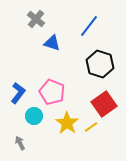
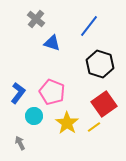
yellow line: moved 3 px right
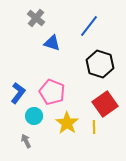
gray cross: moved 1 px up
red square: moved 1 px right
yellow line: rotated 56 degrees counterclockwise
gray arrow: moved 6 px right, 2 px up
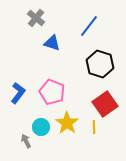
cyan circle: moved 7 px right, 11 px down
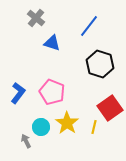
red square: moved 5 px right, 4 px down
yellow line: rotated 16 degrees clockwise
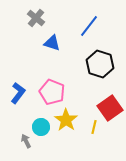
yellow star: moved 1 px left, 3 px up
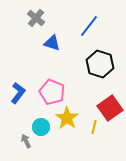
yellow star: moved 1 px right, 2 px up
